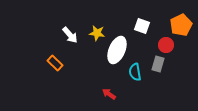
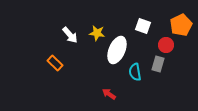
white square: moved 1 px right
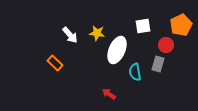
white square: rotated 28 degrees counterclockwise
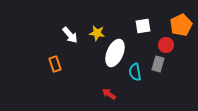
white ellipse: moved 2 px left, 3 px down
orange rectangle: moved 1 px down; rotated 28 degrees clockwise
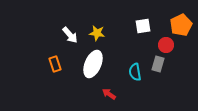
white ellipse: moved 22 px left, 11 px down
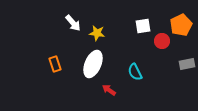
white arrow: moved 3 px right, 12 px up
red circle: moved 4 px left, 4 px up
gray rectangle: moved 29 px right; rotated 63 degrees clockwise
cyan semicircle: rotated 18 degrees counterclockwise
red arrow: moved 4 px up
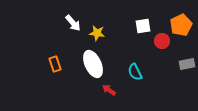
white ellipse: rotated 48 degrees counterclockwise
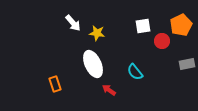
orange rectangle: moved 20 px down
cyan semicircle: rotated 12 degrees counterclockwise
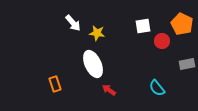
orange pentagon: moved 1 px right, 1 px up; rotated 20 degrees counterclockwise
cyan semicircle: moved 22 px right, 16 px down
